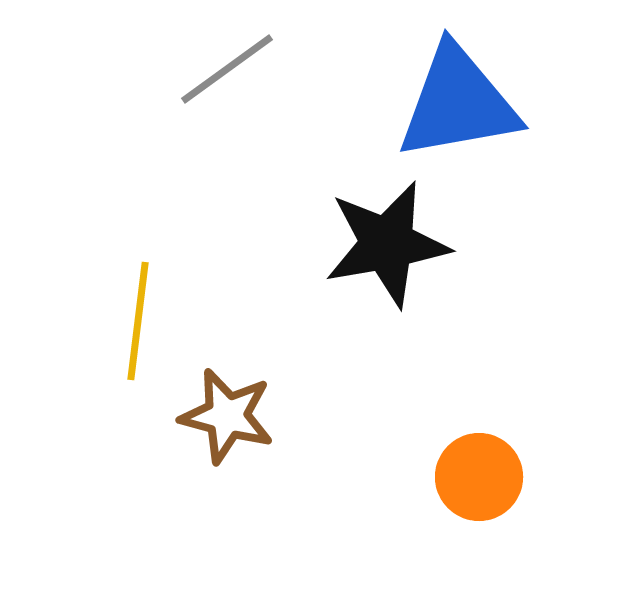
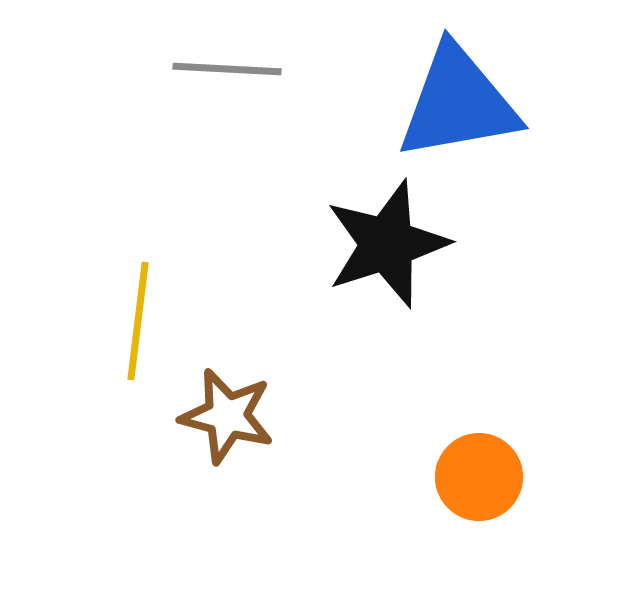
gray line: rotated 39 degrees clockwise
black star: rotated 8 degrees counterclockwise
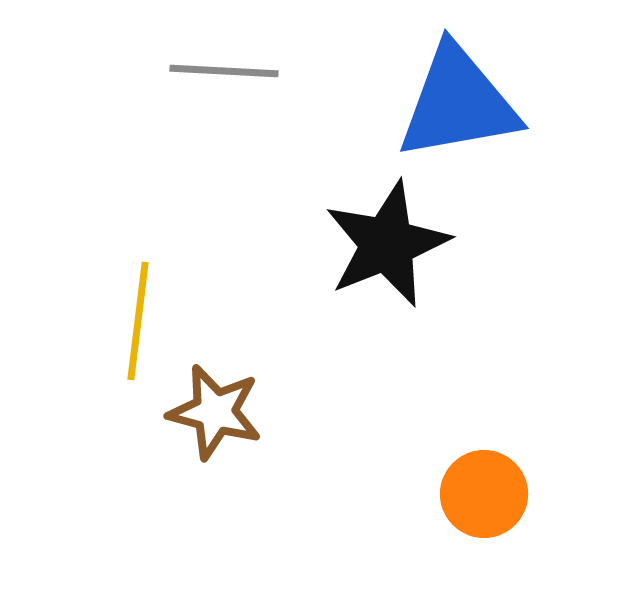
gray line: moved 3 px left, 2 px down
black star: rotated 4 degrees counterclockwise
brown star: moved 12 px left, 4 px up
orange circle: moved 5 px right, 17 px down
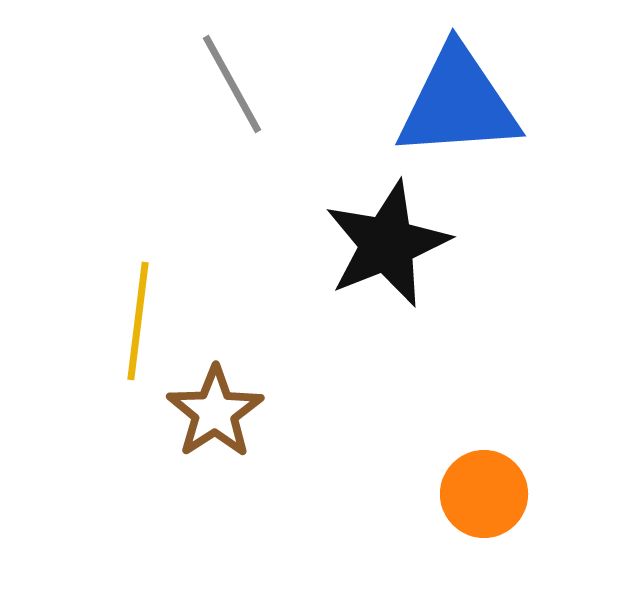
gray line: moved 8 px right, 13 px down; rotated 58 degrees clockwise
blue triangle: rotated 6 degrees clockwise
brown star: rotated 24 degrees clockwise
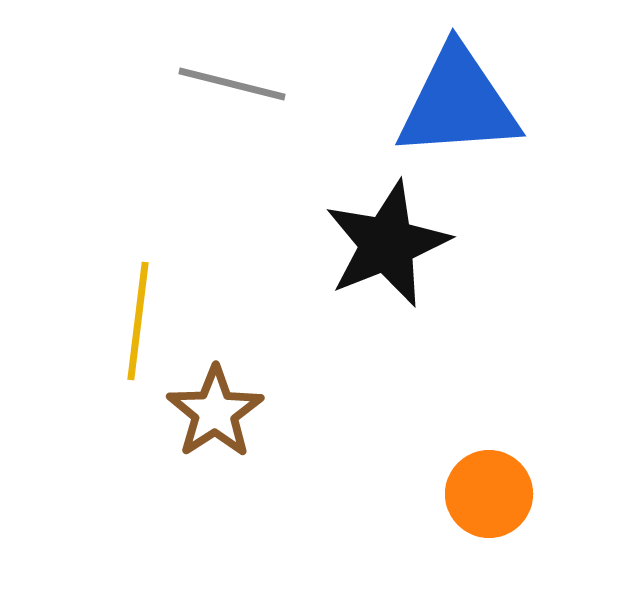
gray line: rotated 47 degrees counterclockwise
orange circle: moved 5 px right
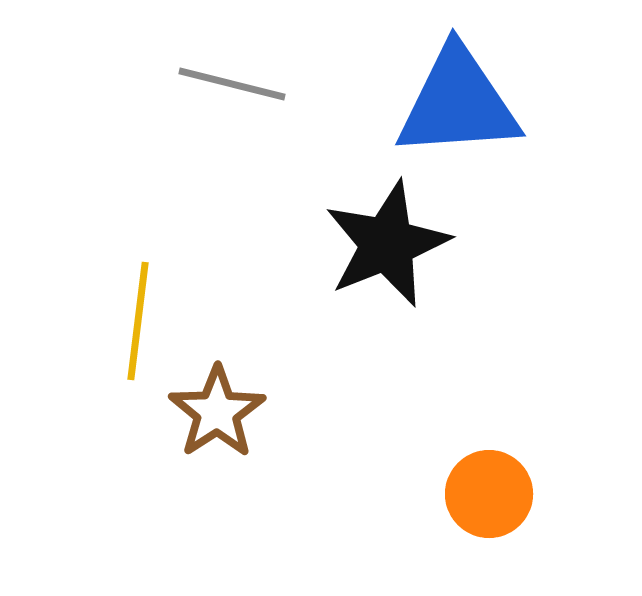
brown star: moved 2 px right
